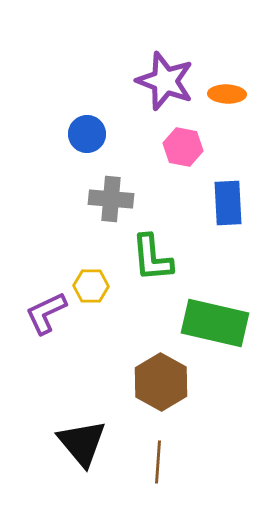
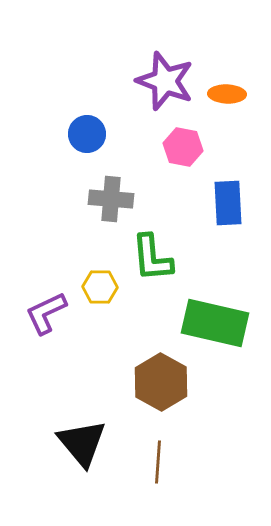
yellow hexagon: moved 9 px right, 1 px down
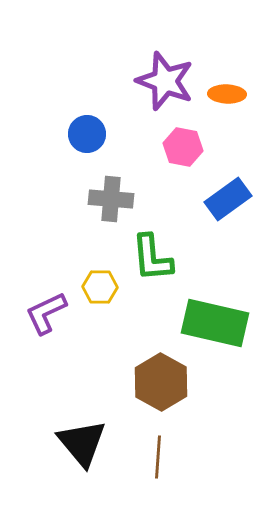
blue rectangle: moved 4 px up; rotated 57 degrees clockwise
brown line: moved 5 px up
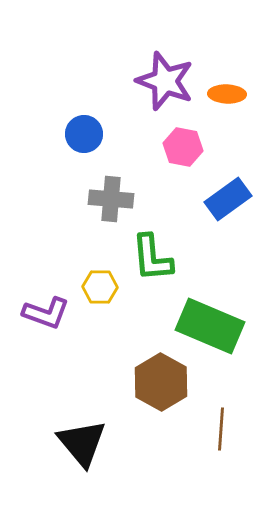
blue circle: moved 3 px left
purple L-shape: rotated 135 degrees counterclockwise
green rectangle: moved 5 px left, 3 px down; rotated 10 degrees clockwise
brown line: moved 63 px right, 28 px up
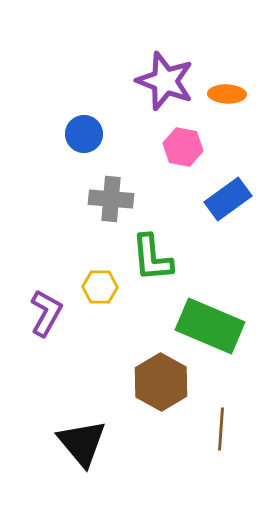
purple L-shape: rotated 81 degrees counterclockwise
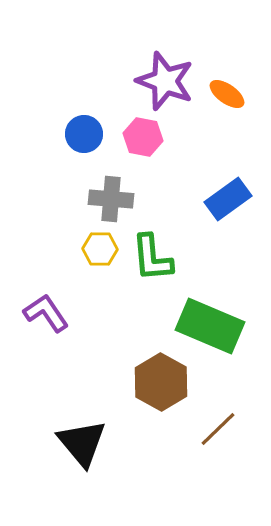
orange ellipse: rotated 33 degrees clockwise
pink hexagon: moved 40 px left, 10 px up
yellow hexagon: moved 38 px up
purple L-shape: rotated 63 degrees counterclockwise
brown line: moved 3 px left; rotated 42 degrees clockwise
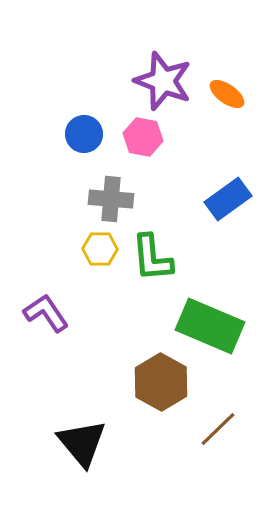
purple star: moved 2 px left
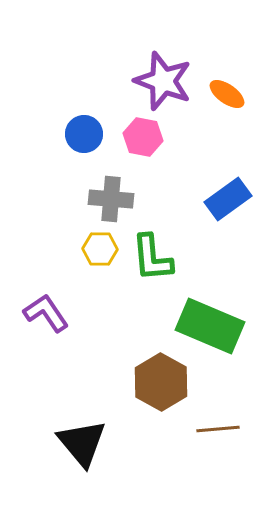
brown line: rotated 39 degrees clockwise
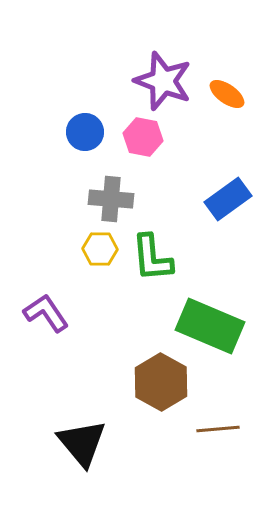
blue circle: moved 1 px right, 2 px up
